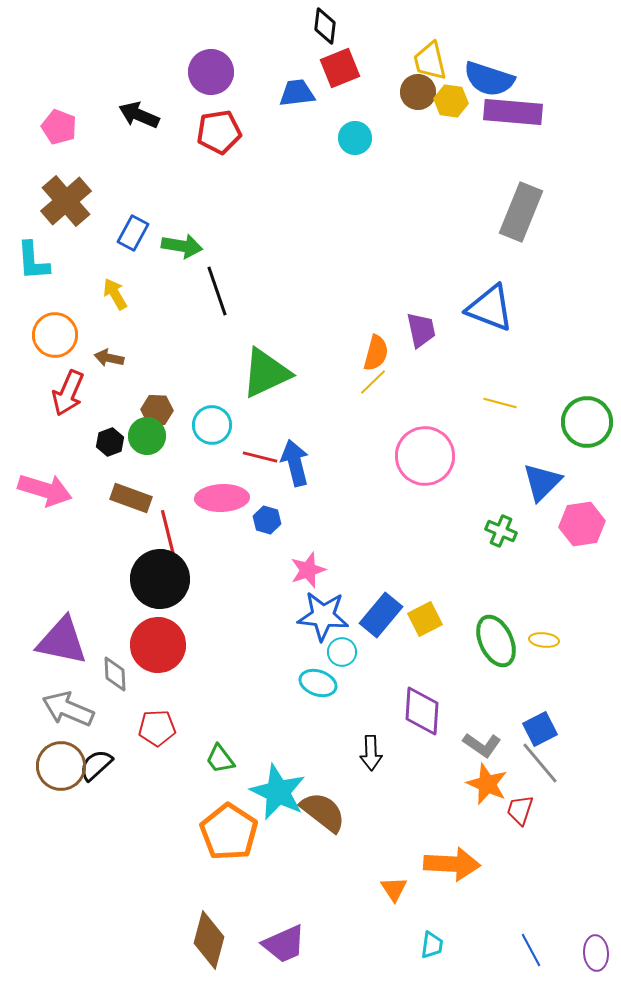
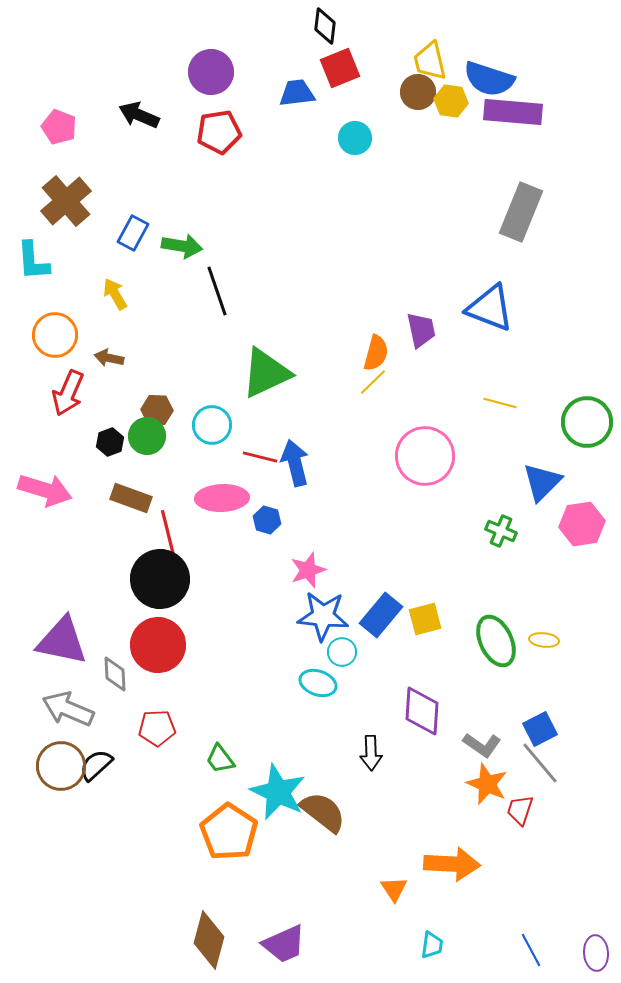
yellow square at (425, 619): rotated 12 degrees clockwise
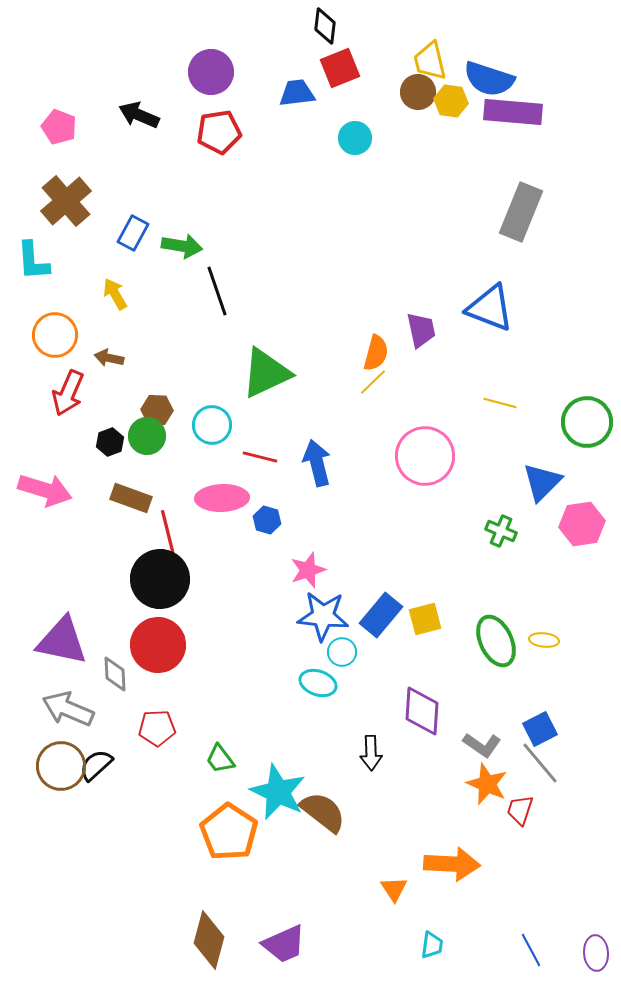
blue arrow at (295, 463): moved 22 px right
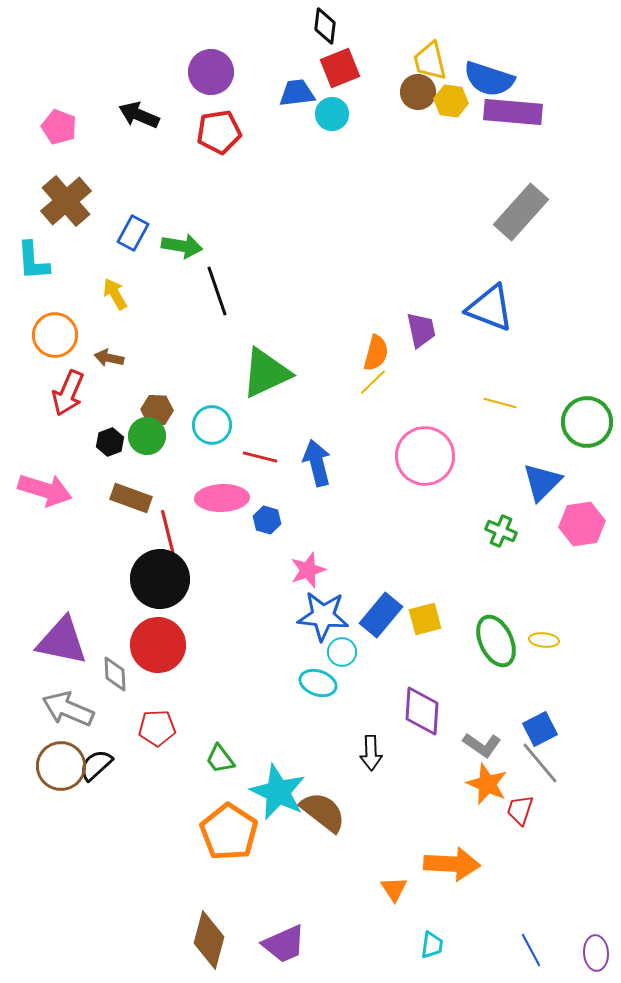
cyan circle at (355, 138): moved 23 px left, 24 px up
gray rectangle at (521, 212): rotated 20 degrees clockwise
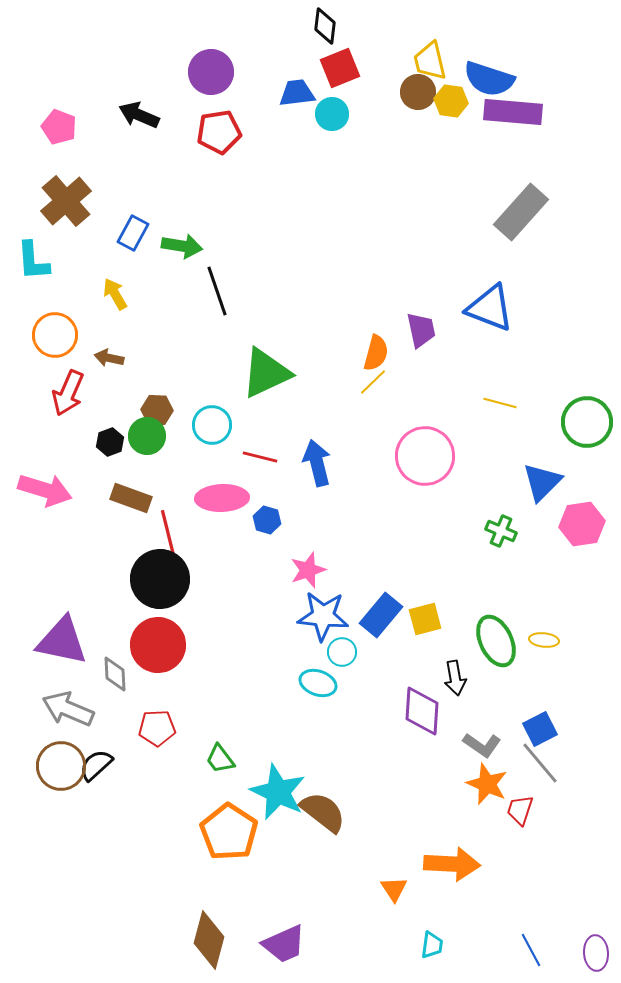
black arrow at (371, 753): moved 84 px right, 75 px up; rotated 8 degrees counterclockwise
